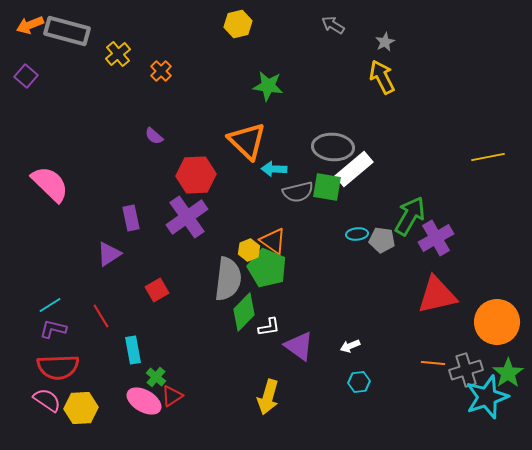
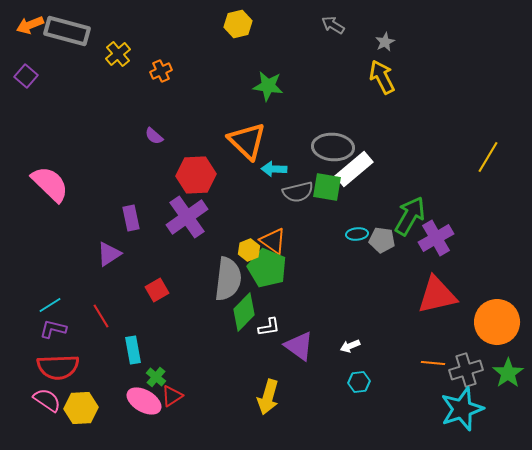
orange cross at (161, 71): rotated 20 degrees clockwise
yellow line at (488, 157): rotated 48 degrees counterclockwise
cyan star at (487, 397): moved 25 px left, 12 px down
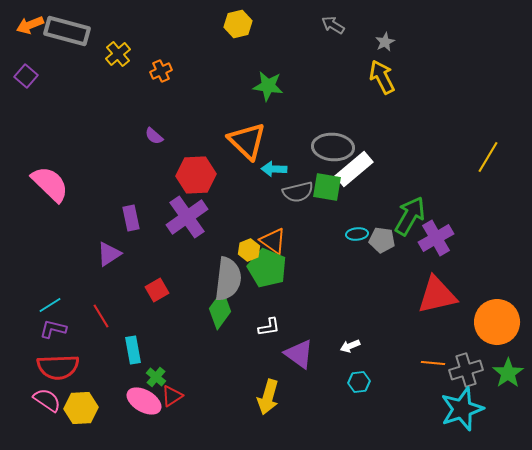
green diamond at (244, 312): moved 24 px left, 2 px up; rotated 9 degrees counterclockwise
purple triangle at (299, 346): moved 8 px down
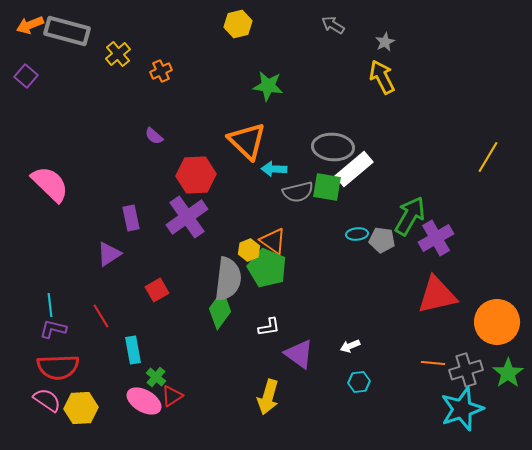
cyan line at (50, 305): rotated 65 degrees counterclockwise
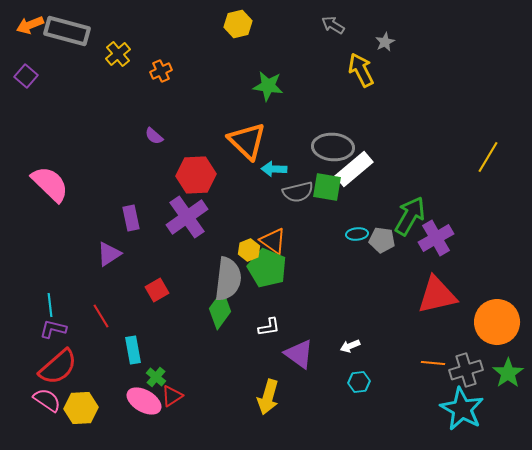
yellow arrow at (382, 77): moved 21 px left, 7 px up
red semicircle at (58, 367): rotated 39 degrees counterclockwise
cyan star at (462, 409): rotated 24 degrees counterclockwise
